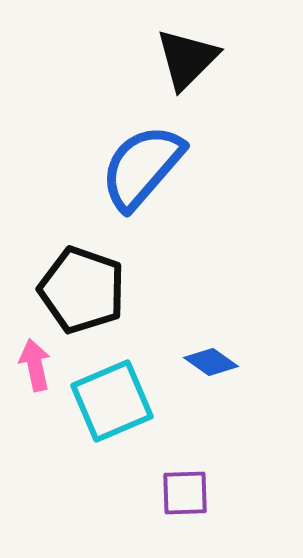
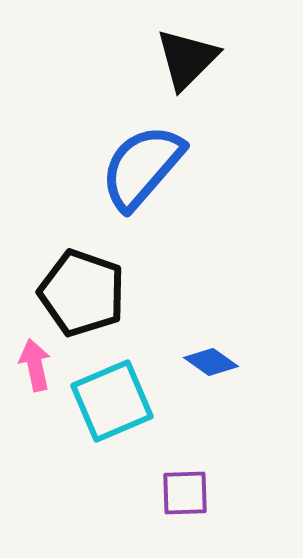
black pentagon: moved 3 px down
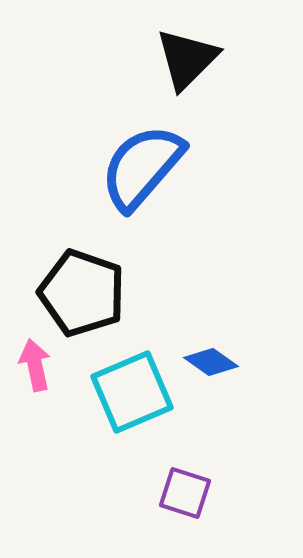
cyan square: moved 20 px right, 9 px up
purple square: rotated 20 degrees clockwise
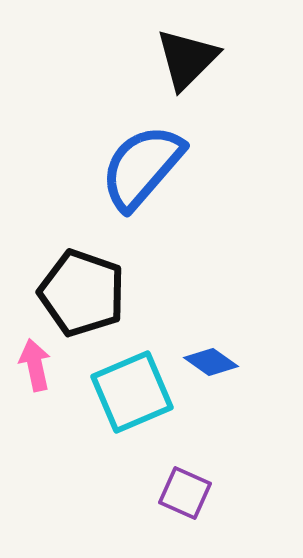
purple square: rotated 6 degrees clockwise
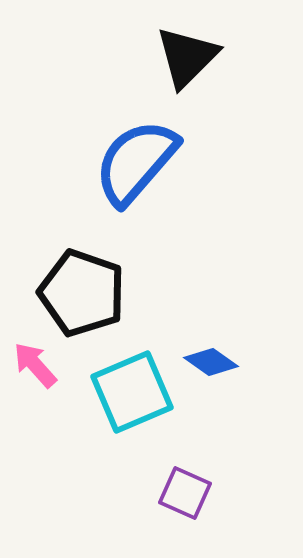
black triangle: moved 2 px up
blue semicircle: moved 6 px left, 5 px up
pink arrow: rotated 30 degrees counterclockwise
